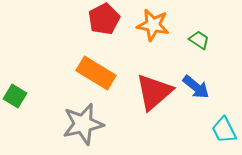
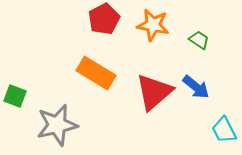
green square: rotated 10 degrees counterclockwise
gray star: moved 26 px left, 1 px down
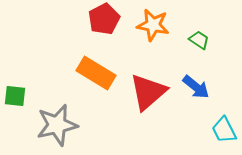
red triangle: moved 6 px left
green square: rotated 15 degrees counterclockwise
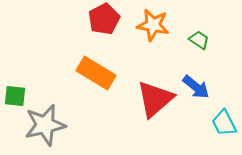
red triangle: moved 7 px right, 7 px down
gray star: moved 12 px left
cyan trapezoid: moved 7 px up
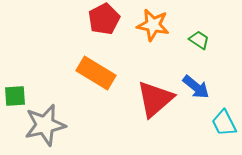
green square: rotated 10 degrees counterclockwise
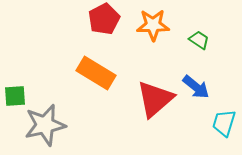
orange star: rotated 12 degrees counterclockwise
cyan trapezoid: rotated 44 degrees clockwise
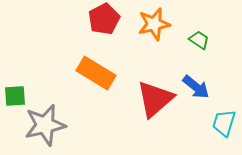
orange star: moved 1 px right, 1 px up; rotated 12 degrees counterclockwise
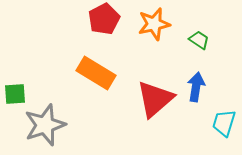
blue arrow: rotated 120 degrees counterclockwise
green square: moved 2 px up
gray star: rotated 6 degrees counterclockwise
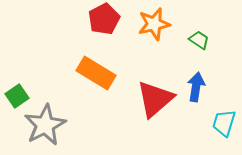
green square: moved 2 px right, 2 px down; rotated 30 degrees counterclockwise
gray star: rotated 9 degrees counterclockwise
